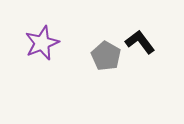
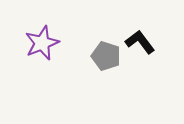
gray pentagon: rotated 12 degrees counterclockwise
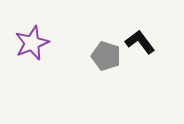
purple star: moved 10 px left
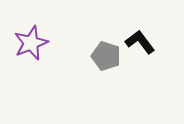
purple star: moved 1 px left
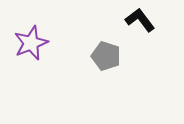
black L-shape: moved 22 px up
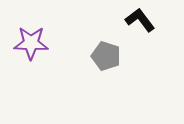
purple star: rotated 24 degrees clockwise
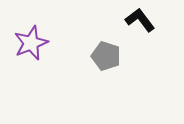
purple star: rotated 24 degrees counterclockwise
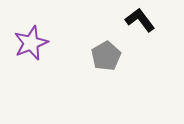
gray pentagon: rotated 24 degrees clockwise
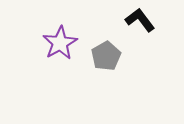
purple star: moved 29 px right; rotated 8 degrees counterclockwise
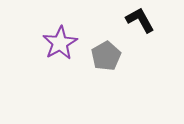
black L-shape: rotated 8 degrees clockwise
